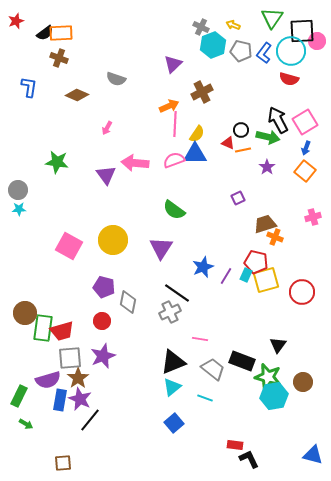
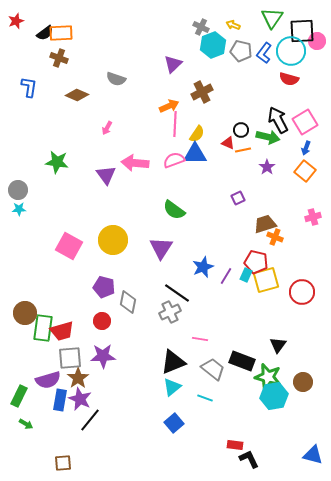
purple star at (103, 356): rotated 20 degrees clockwise
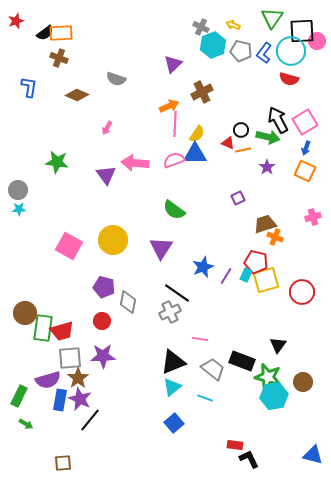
orange square at (305, 171): rotated 15 degrees counterclockwise
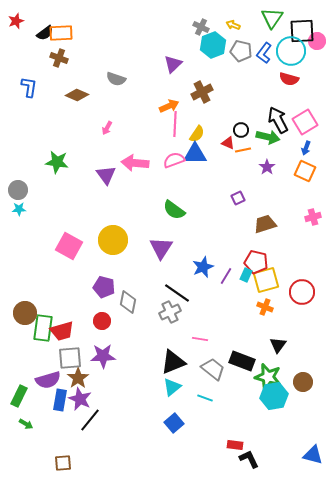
orange cross at (275, 237): moved 10 px left, 70 px down
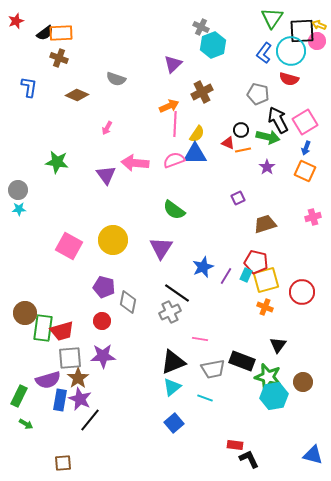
yellow arrow at (233, 25): moved 86 px right
gray pentagon at (241, 51): moved 17 px right, 43 px down
gray trapezoid at (213, 369): rotated 130 degrees clockwise
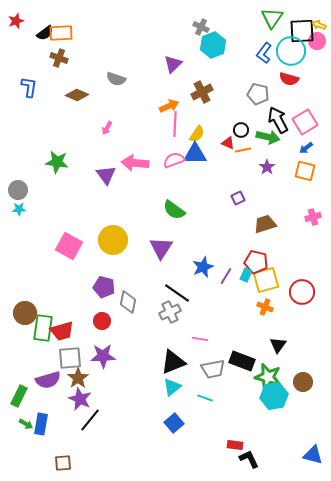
blue arrow at (306, 148): rotated 32 degrees clockwise
orange square at (305, 171): rotated 10 degrees counterclockwise
blue rectangle at (60, 400): moved 19 px left, 24 px down
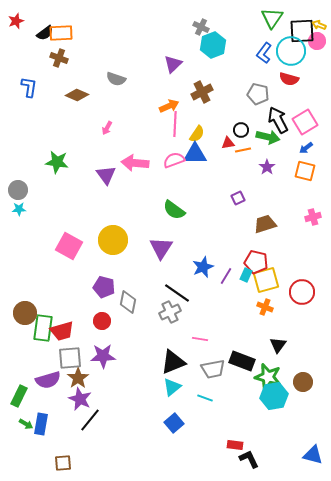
red triangle at (228, 143): rotated 32 degrees counterclockwise
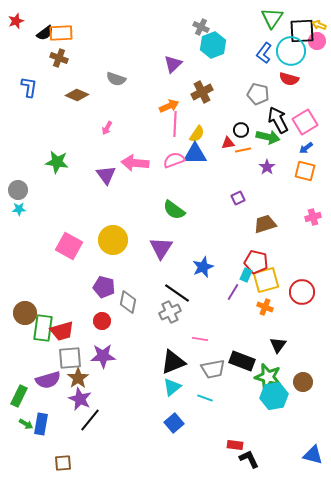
purple line at (226, 276): moved 7 px right, 16 px down
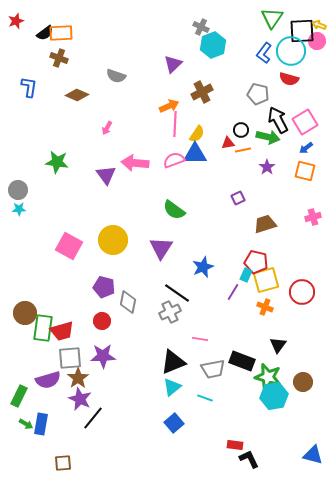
gray semicircle at (116, 79): moved 3 px up
black line at (90, 420): moved 3 px right, 2 px up
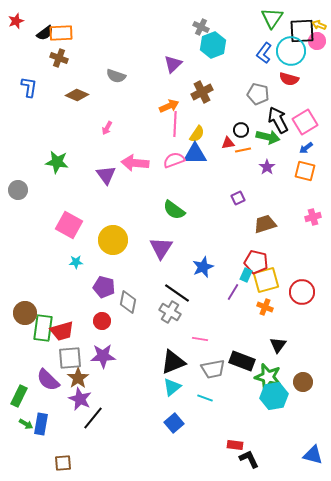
cyan star at (19, 209): moved 57 px right, 53 px down
pink square at (69, 246): moved 21 px up
gray cross at (170, 312): rotated 35 degrees counterclockwise
purple semicircle at (48, 380): rotated 60 degrees clockwise
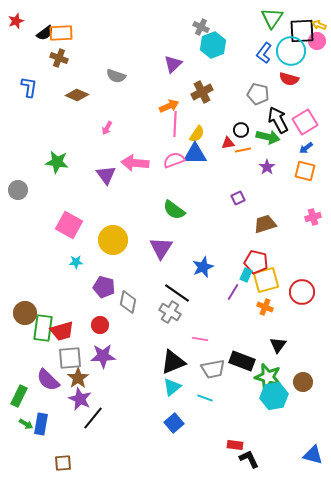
red circle at (102, 321): moved 2 px left, 4 px down
